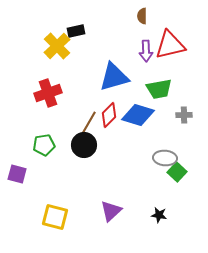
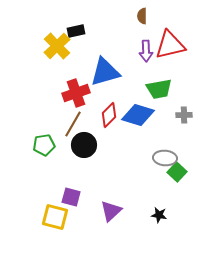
blue triangle: moved 9 px left, 5 px up
red cross: moved 28 px right
brown line: moved 15 px left
purple square: moved 54 px right, 23 px down
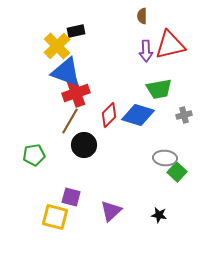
blue triangle: moved 39 px left; rotated 36 degrees clockwise
gray cross: rotated 14 degrees counterclockwise
brown line: moved 3 px left, 3 px up
green pentagon: moved 10 px left, 10 px down
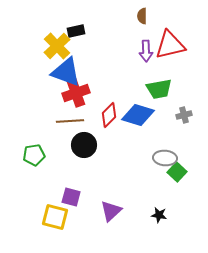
brown line: rotated 56 degrees clockwise
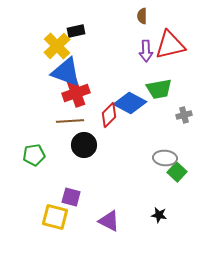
blue diamond: moved 8 px left, 12 px up; rotated 12 degrees clockwise
purple triangle: moved 2 px left, 10 px down; rotated 50 degrees counterclockwise
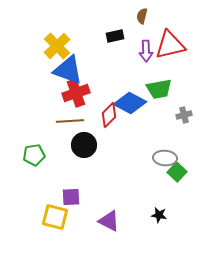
brown semicircle: rotated 14 degrees clockwise
black rectangle: moved 39 px right, 5 px down
blue triangle: moved 2 px right, 2 px up
purple square: rotated 18 degrees counterclockwise
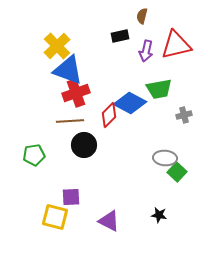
black rectangle: moved 5 px right
red triangle: moved 6 px right
purple arrow: rotated 15 degrees clockwise
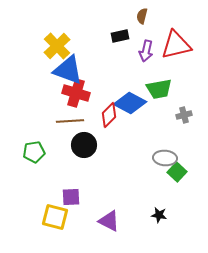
red cross: rotated 36 degrees clockwise
green pentagon: moved 3 px up
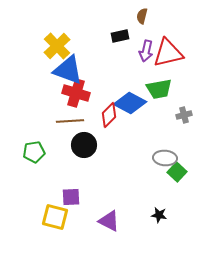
red triangle: moved 8 px left, 8 px down
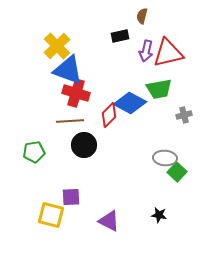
yellow square: moved 4 px left, 2 px up
